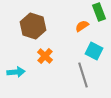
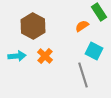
green rectangle: rotated 12 degrees counterclockwise
brown hexagon: rotated 10 degrees clockwise
cyan arrow: moved 1 px right, 16 px up
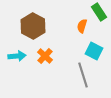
orange semicircle: rotated 40 degrees counterclockwise
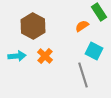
orange semicircle: rotated 40 degrees clockwise
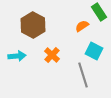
brown hexagon: moved 1 px up
orange cross: moved 7 px right, 1 px up
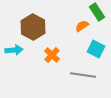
green rectangle: moved 2 px left
brown hexagon: moved 2 px down
cyan square: moved 2 px right, 2 px up
cyan arrow: moved 3 px left, 6 px up
gray line: rotated 65 degrees counterclockwise
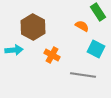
green rectangle: moved 1 px right
orange semicircle: rotated 64 degrees clockwise
orange cross: rotated 14 degrees counterclockwise
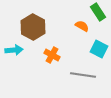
cyan square: moved 3 px right
